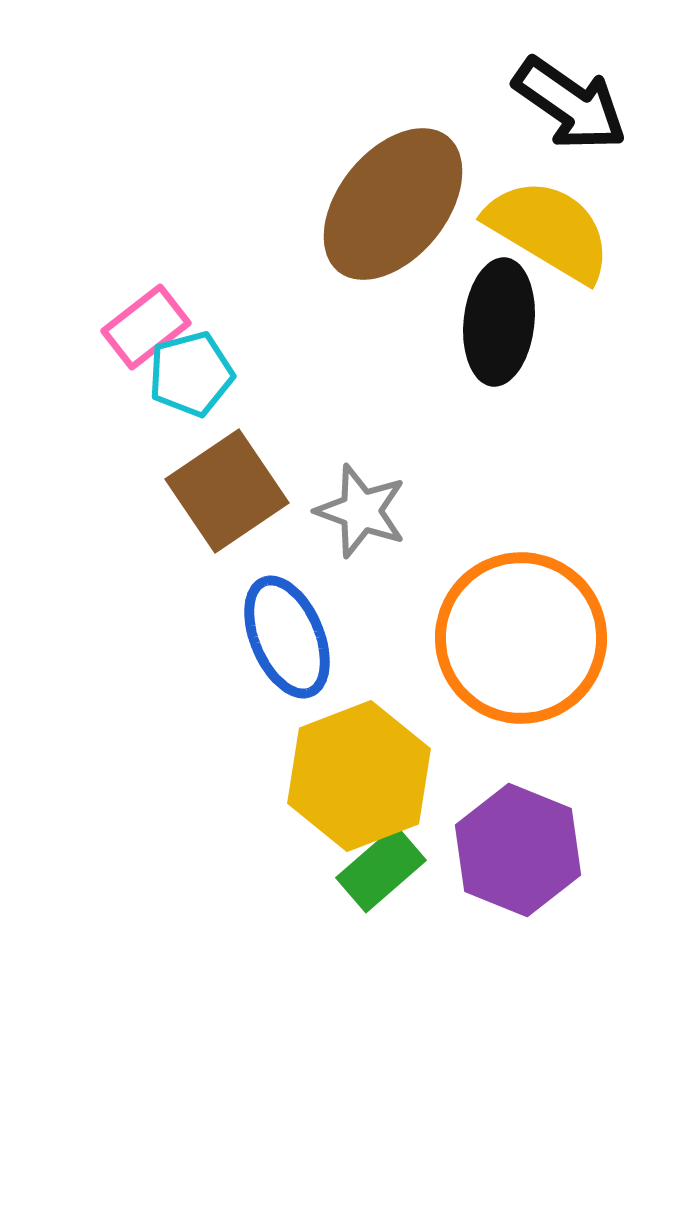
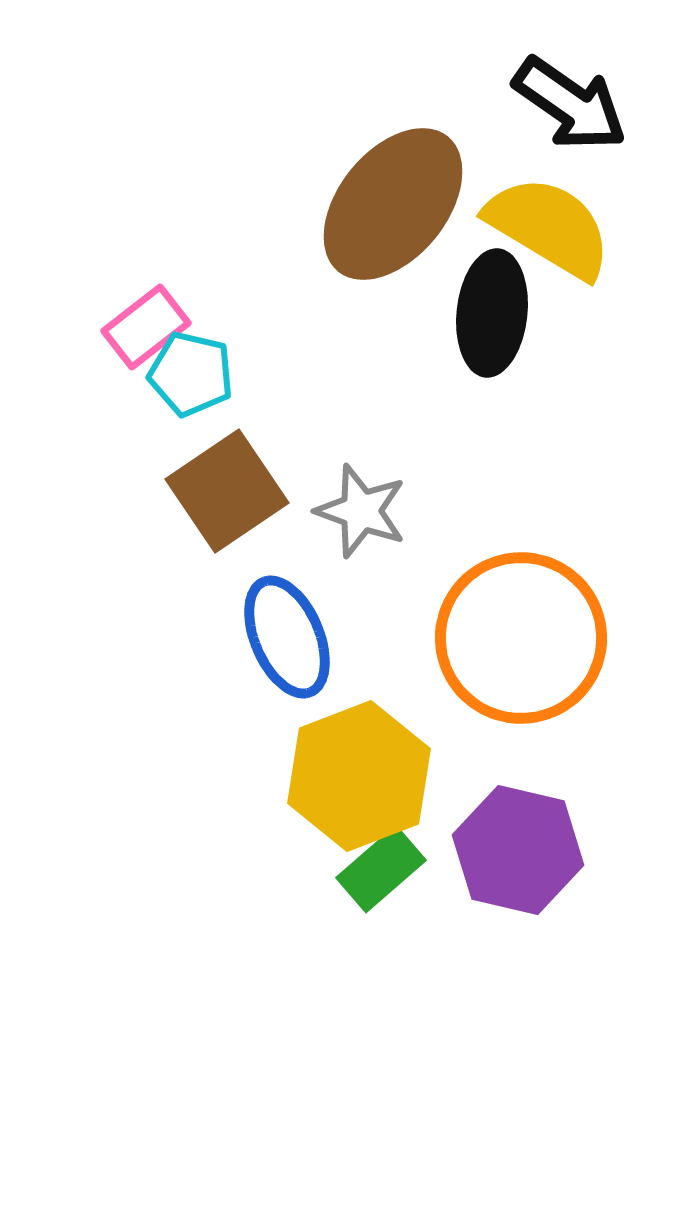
yellow semicircle: moved 3 px up
black ellipse: moved 7 px left, 9 px up
cyan pentagon: rotated 28 degrees clockwise
purple hexagon: rotated 9 degrees counterclockwise
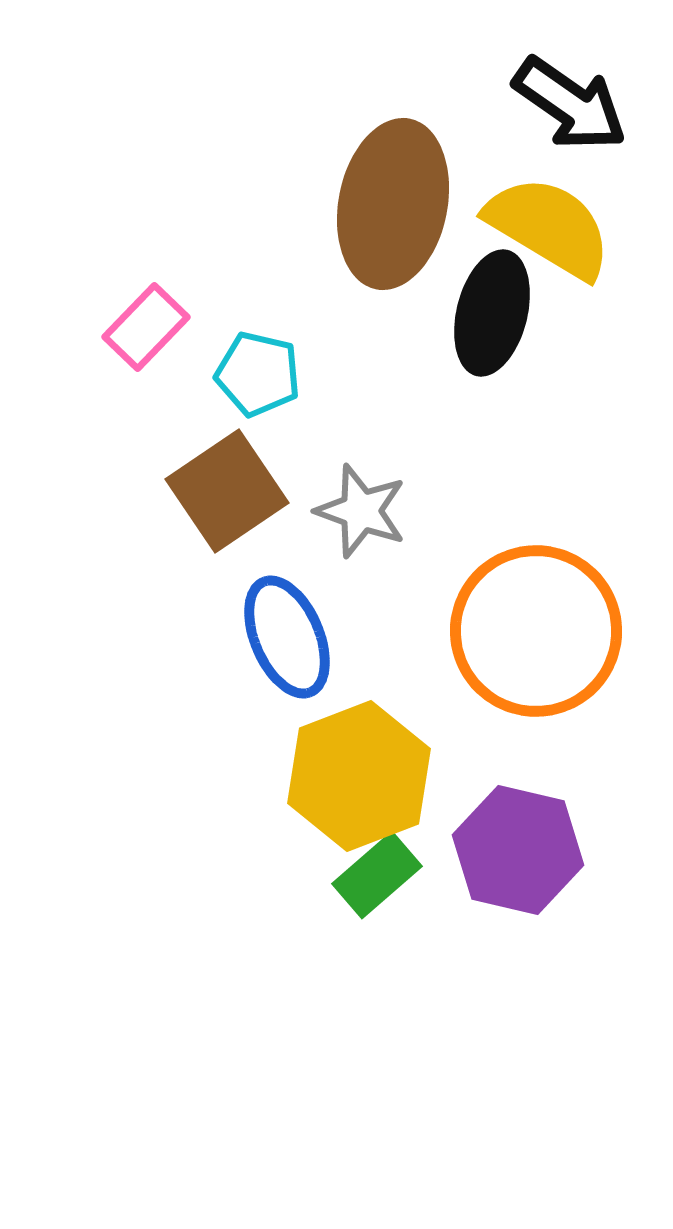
brown ellipse: rotated 28 degrees counterclockwise
black ellipse: rotated 8 degrees clockwise
pink rectangle: rotated 8 degrees counterclockwise
cyan pentagon: moved 67 px right
orange circle: moved 15 px right, 7 px up
green rectangle: moved 4 px left, 6 px down
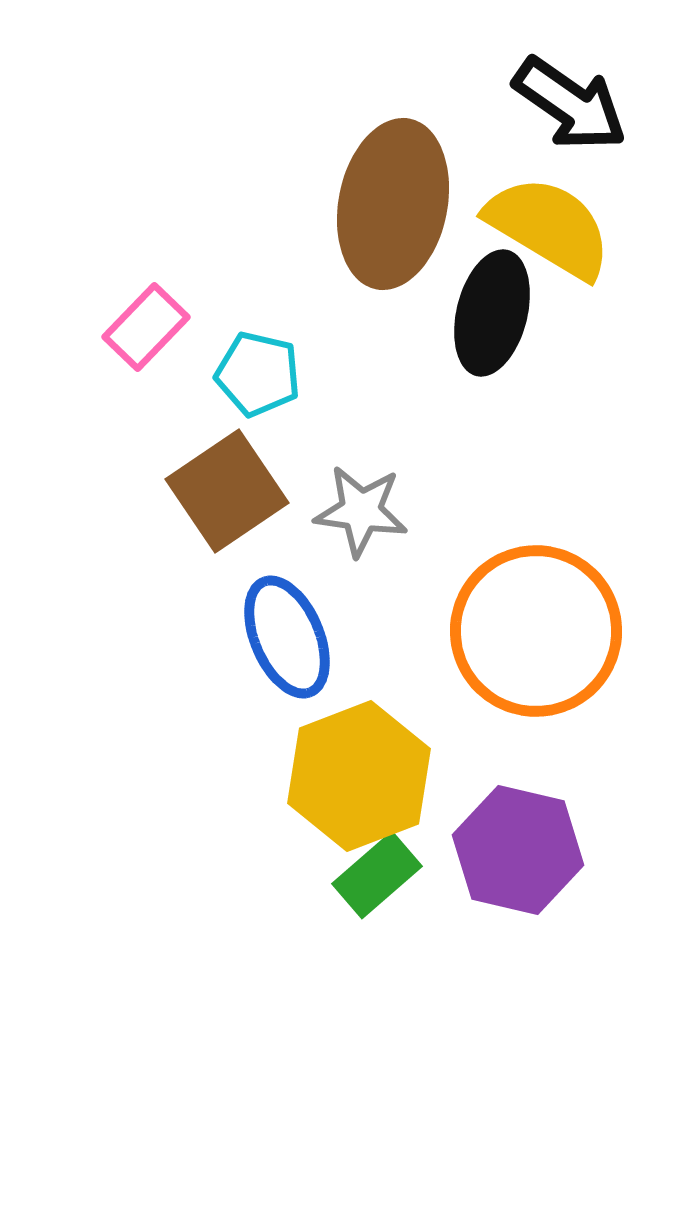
gray star: rotated 12 degrees counterclockwise
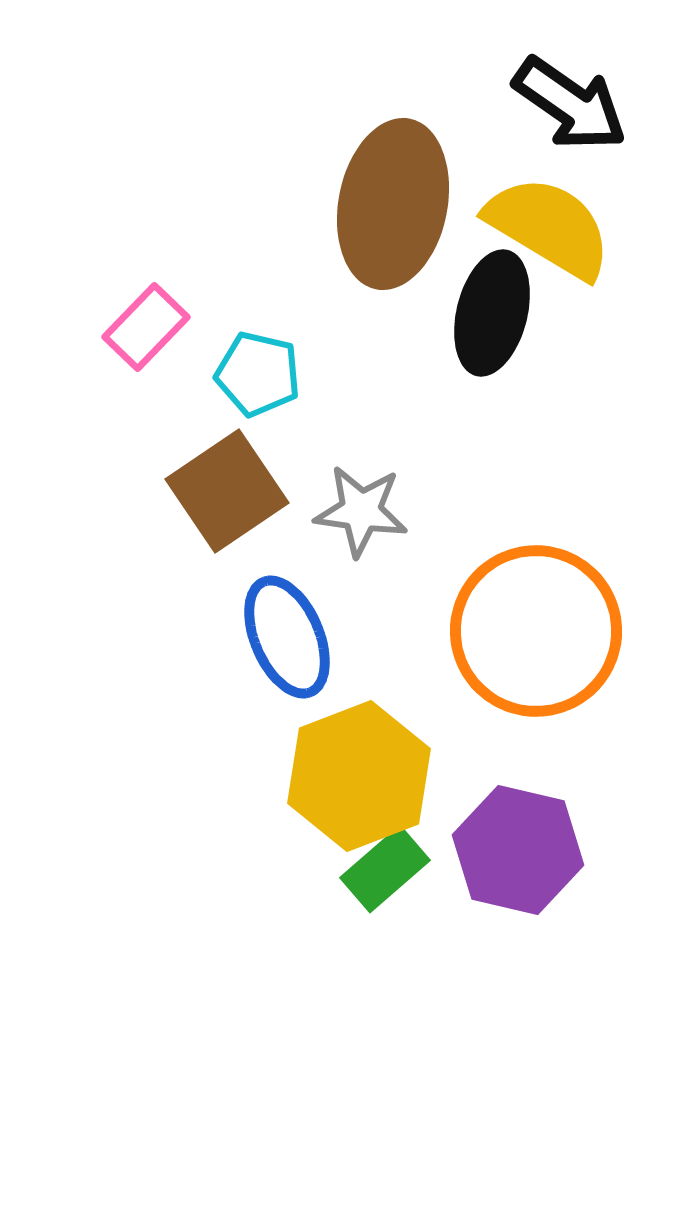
green rectangle: moved 8 px right, 6 px up
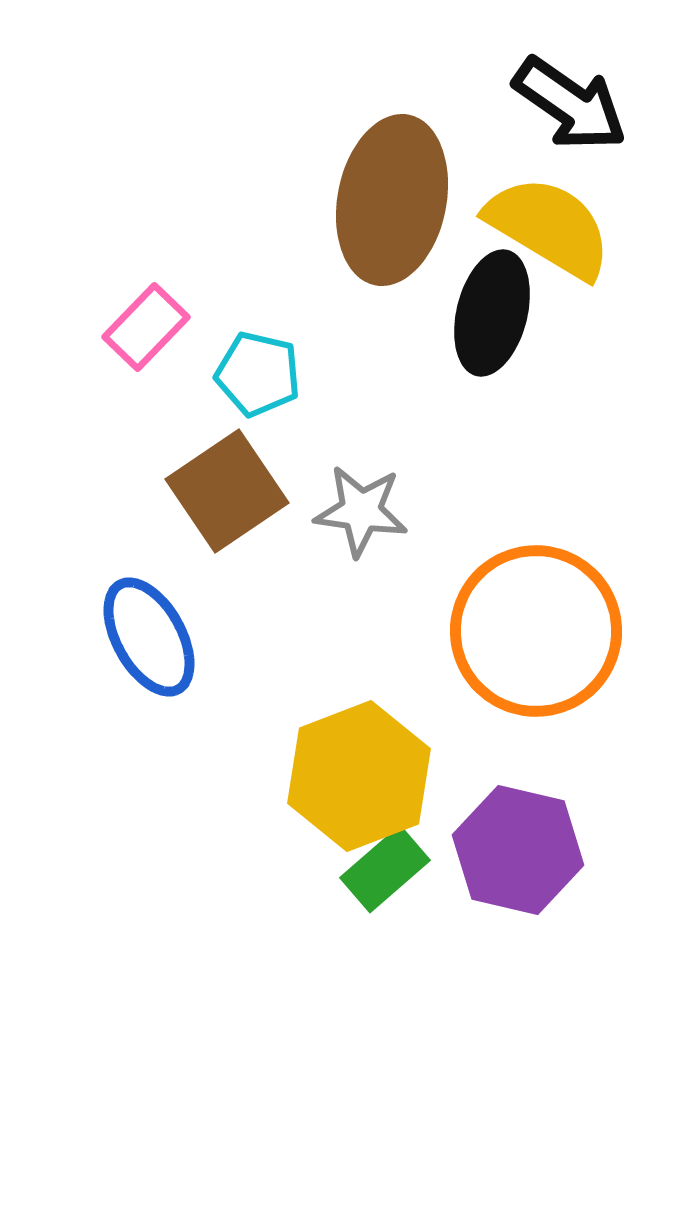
brown ellipse: moved 1 px left, 4 px up
blue ellipse: moved 138 px left; rotated 6 degrees counterclockwise
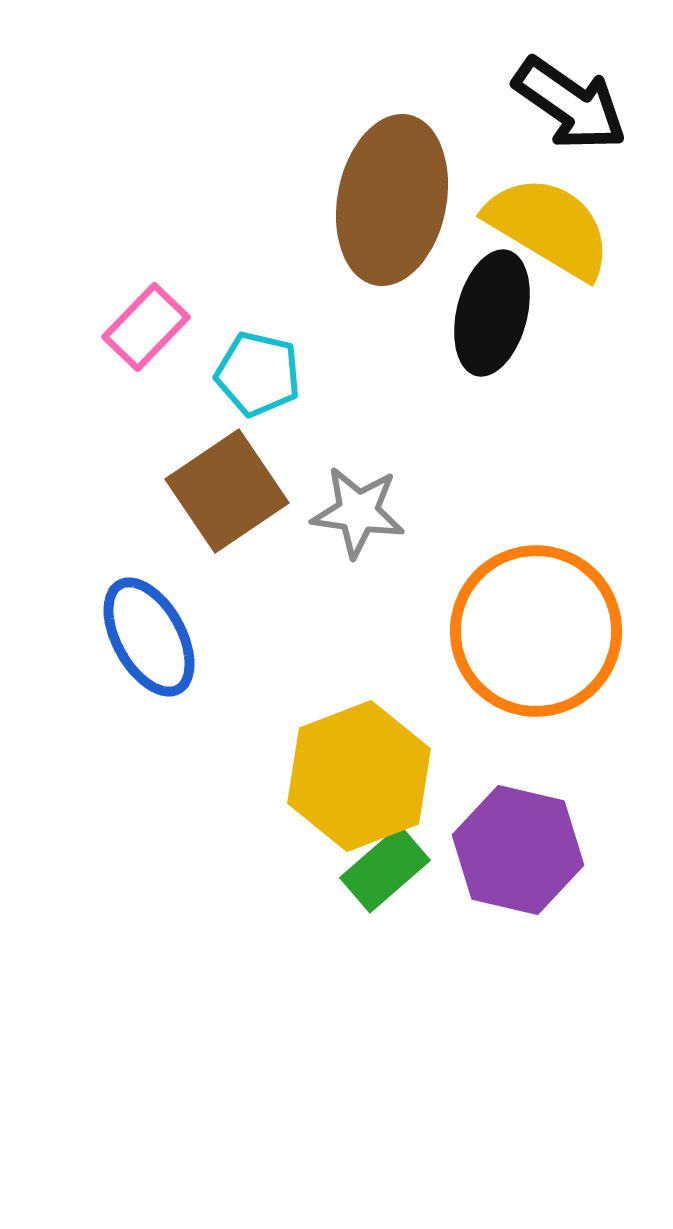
gray star: moved 3 px left, 1 px down
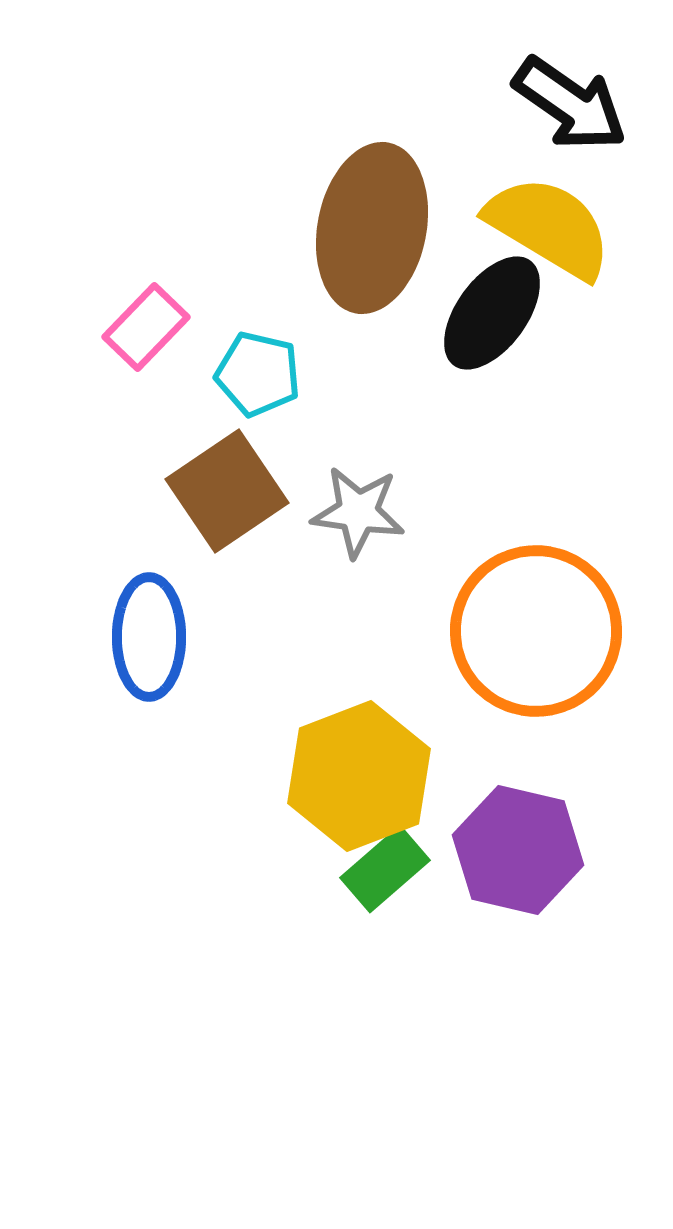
brown ellipse: moved 20 px left, 28 px down
black ellipse: rotated 22 degrees clockwise
blue ellipse: rotated 29 degrees clockwise
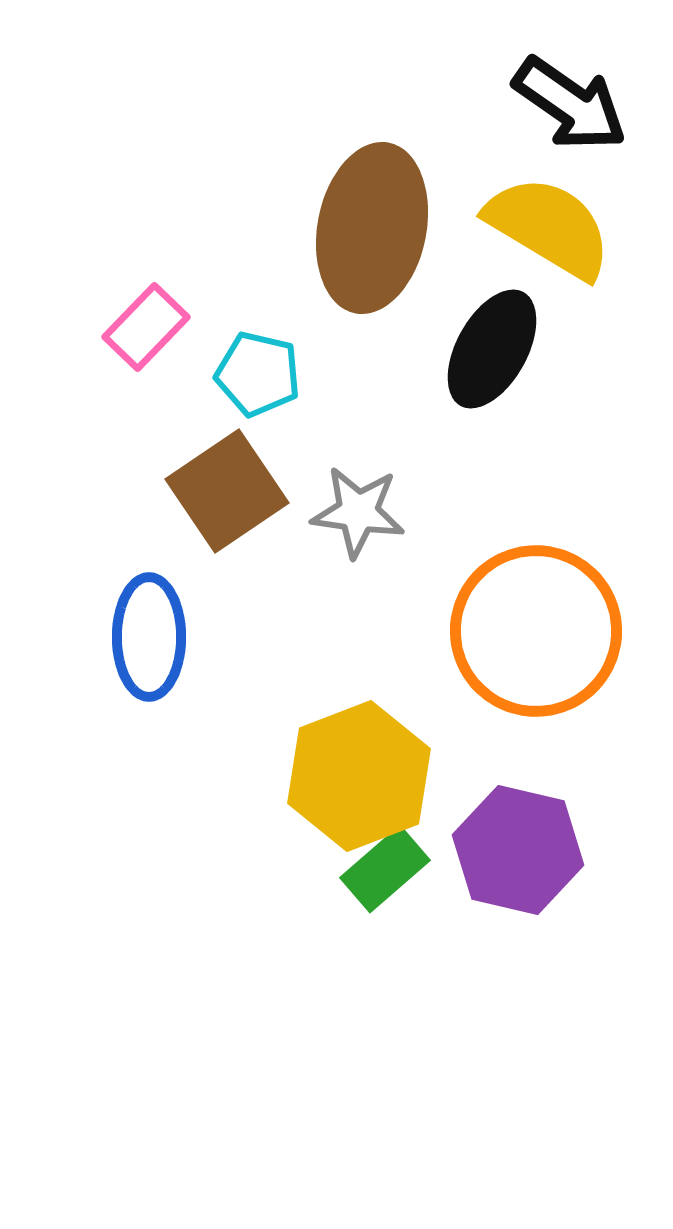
black ellipse: moved 36 px down; rotated 7 degrees counterclockwise
